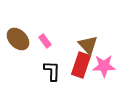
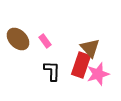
brown triangle: moved 2 px right, 3 px down
pink star: moved 6 px left, 8 px down; rotated 15 degrees counterclockwise
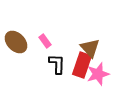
brown ellipse: moved 2 px left, 3 px down
red rectangle: moved 1 px right
black L-shape: moved 5 px right, 7 px up
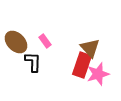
black L-shape: moved 24 px left, 2 px up
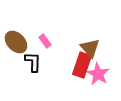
pink star: rotated 25 degrees counterclockwise
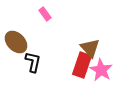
pink rectangle: moved 27 px up
black L-shape: rotated 10 degrees clockwise
pink star: moved 3 px right, 4 px up
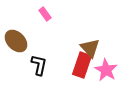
brown ellipse: moved 1 px up
black L-shape: moved 6 px right, 3 px down
pink star: moved 5 px right
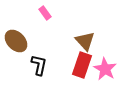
pink rectangle: moved 1 px up
brown triangle: moved 5 px left, 7 px up
pink star: moved 1 px left, 1 px up
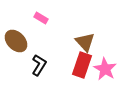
pink rectangle: moved 4 px left, 5 px down; rotated 24 degrees counterclockwise
brown triangle: moved 1 px down
black L-shape: rotated 20 degrees clockwise
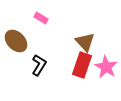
pink star: moved 1 px right, 2 px up
